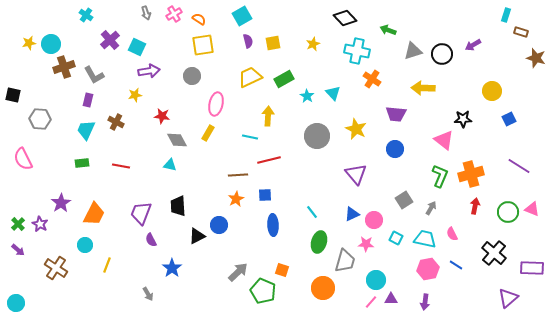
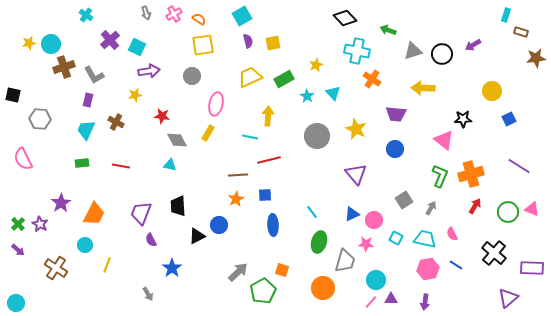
yellow star at (313, 44): moved 3 px right, 21 px down
brown star at (536, 58): rotated 24 degrees counterclockwise
red arrow at (475, 206): rotated 21 degrees clockwise
green pentagon at (263, 291): rotated 20 degrees clockwise
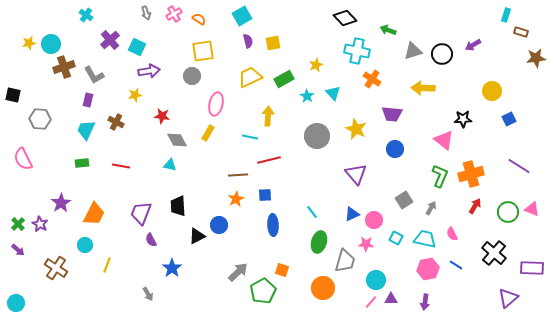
yellow square at (203, 45): moved 6 px down
purple trapezoid at (396, 114): moved 4 px left
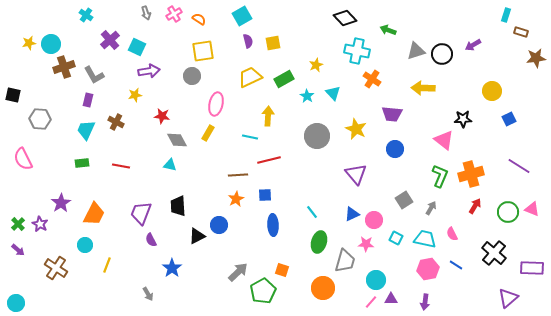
gray triangle at (413, 51): moved 3 px right
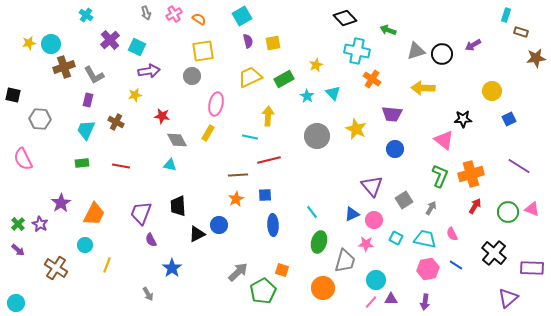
purple triangle at (356, 174): moved 16 px right, 12 px down
black triangle at (197, 236): moved 2 px up
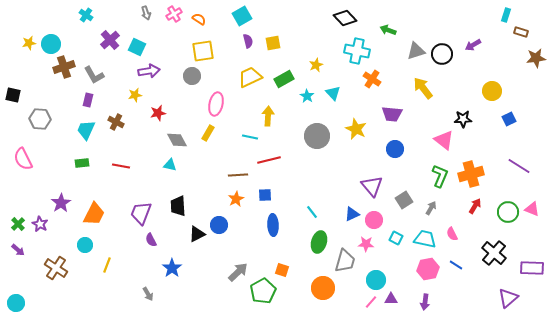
yellow arrow at (423, 88): rotated 50 degrees clockwise
red star at (162, 116): moved 4 px left, 3 px up; rotated 21 degrees counterclockwise
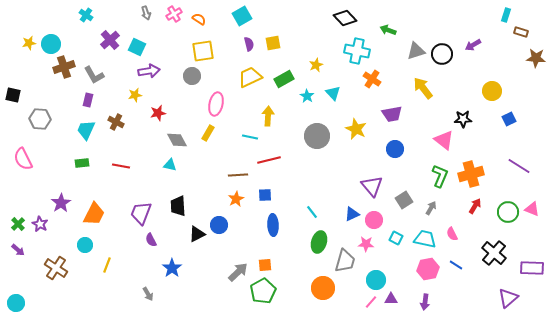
purple semicircle at (248, 41): moved 1 px right, 3 px down
brown star at (536, 58): rotated 12 degrees clockwise
purple trapezoid at (392, 114): rotated 15 degrees counterclockwise
orange square at (282, 270): moved 17 px left, 5 px up; rotated 24 degrees counterclockwise
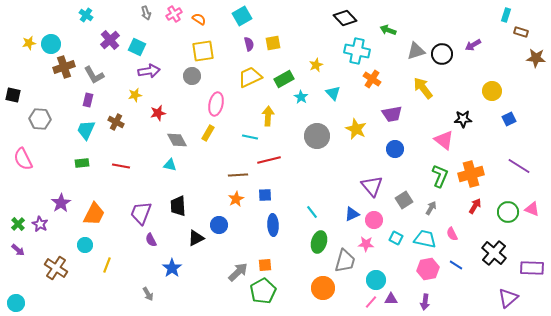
cyan star at (307, 96): moved 6 px left, 1 px down
black triangle at (197, 234): moved 1 px left, 4 px down
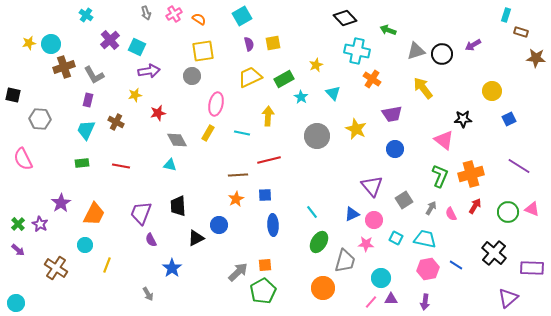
cyan line at (250, 137): moved 8 px left, 4 px up
pink semicircle at (452, 234): moved 1 px left, 20 px up
green ellipse at (319, 242): rotated 15 degrees clockwise
cyan circle at (376, 280): moved 5 px right, 2 px up
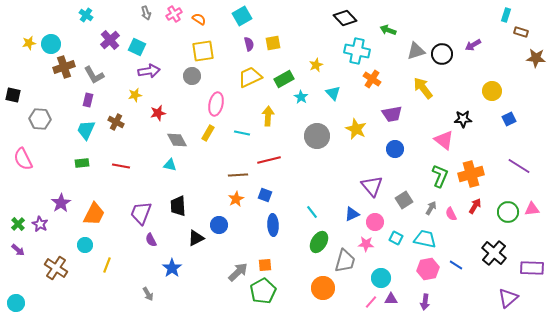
blue square at (265, 195): rotated 24 degrees clockwise
pink triangle at (532, 209): rotated 28 degrees counterclockwise
pink circle at (374, 220): moved 1 px right, 2 px down
